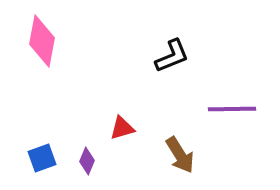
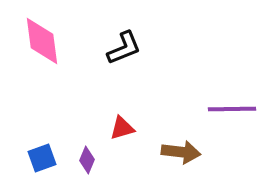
pink diamond: rotated 18 degrees counterclockwise
black L-shape: moved 48 px left, 8 px up
brown arrow: moved 1 px right, 3 px up; rotated 51 degrees counterclockwise
purple diamond: moved 1 px up
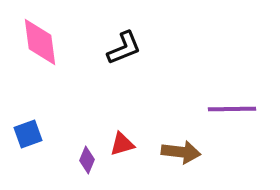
pink diamond: moved 2 px left, 1 px down
red triangle: moved 16 px down
blue square: moved 14 px left, 24 px up
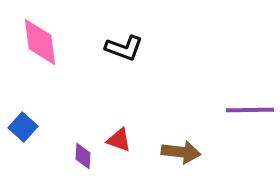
black L-shape: rotated 42 degrees clockwise
purple line: moved 18 px right, 1 px down
blue square: moved 5 px left, 7 px up; rotated 28 degrees counterclockwise
red triangle: moved 3 px left, 4 px up; rotated 36 degrees clockwise
purple diamond: moved 4 px left, 4 px up; rotated 20 degrees counterclockwise
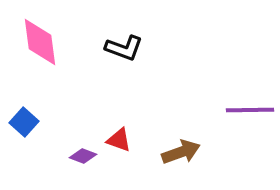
blue square: moved 1 px right, 5 px up
brown arrow: rotated 27 degrees counterclockwise
purple diamond: rotated 72 degrees counterclockwise
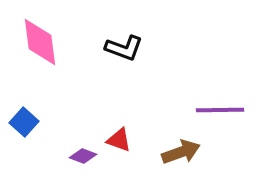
purple line: moved 30 px left
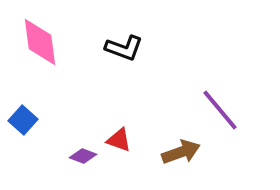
purple line: rotated 51 degrees clockwise
blue square: moved 1 px left, 2 px up
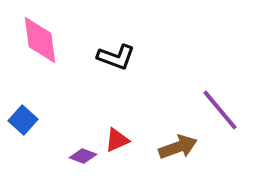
pink diamond: moved 2 px up
black L-shape: moved 8 px left, 9 px down
red triangle: moved 2 px left; rotated 44 degrees counterclockwise
brown arrow: moved 3 px left, 5 px up
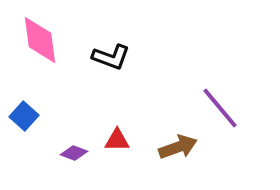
black L-shape: moved 5 px left
purple line: moved 2 px up
blue square: moved 1 px right, 4 px up
red triangle: rotated 24 degrees clockwise
purple diamond: moved 9 px left, 3 px up
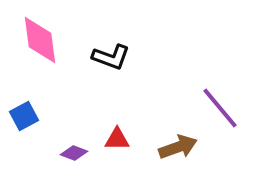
blue square: rotated 20 degrees clockwise
red triangle: moved 1 px up
